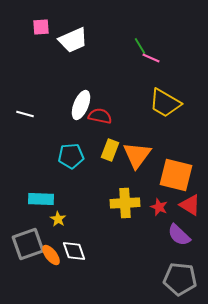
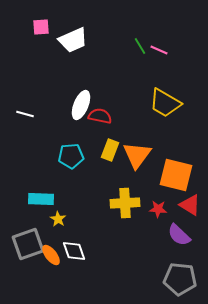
pink line: moved 8 px right, 8 px up
red star: moved 1 px left, 2 px down; rotated 18 degrees counterclockwise
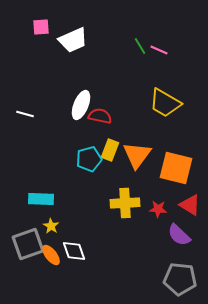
cyan pentagon: moved 18 px right, 3 px down; rotated 10 degrees counterclockwise
orange square: moved 7 px up
yellow star: moved 7 px left, 7 px down
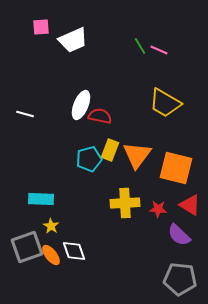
gray square: moved 1 px left, 3 px down
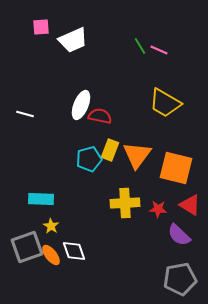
gray pentagon: rotated 16 degrees counterclockwise
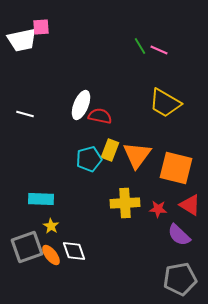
white trapezoid: moved 51 px left; rotated 12 degrees clockwise
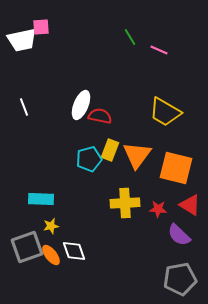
green line: moved 10 px left, 9 px up
yellow trapezoid: moved 9 px down
white line: moved 1 px left, 7 px up; rotated 54 degrees clockwise
yellow star: rotated 28 degrees clockwise
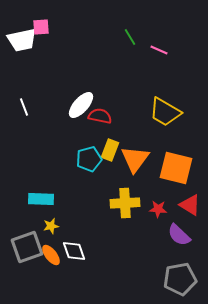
white ellipse: rotated 20 degrees clockwise
orange triangle: moved 2 px left, 4 px down
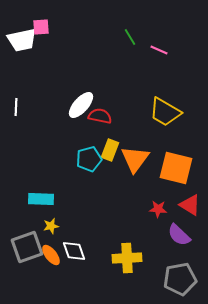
white line: moved 8 px left; rotated 24 degrees clockwise
yellow cross: moved 2 px right, 55 px down
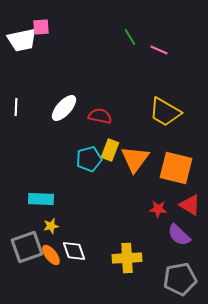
white ellipse: moved 17 px left, 3 px down
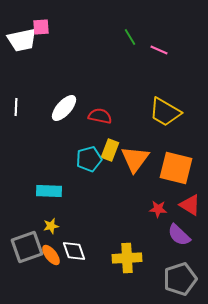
cyan rectangle: moved 8 px right, 8 px up
gray pentagon: rotated 8 degrees counterclockwise
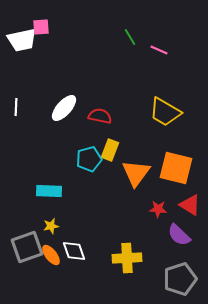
orange triangle: moved 1 px right, 14 px down
